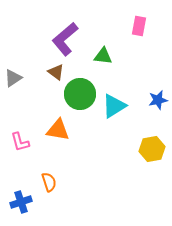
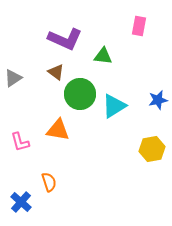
purple L-shape: rotated 116 degrees counterclockwise
blue cross: rotated 30 degrees counterclockwise
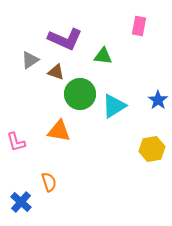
brown triangle: rotated 18 degrees counterclockwise
gray triangle: moved 17 px right, 18 px up
blue star: rotated 24 degrees counterclockwise
orange triangle: moved 1 px right, 1 px down
pink L-shape: moved 4 px left
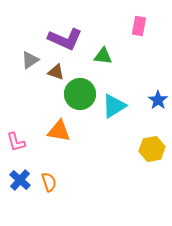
blue cross: moved 1 px left, 22 px up
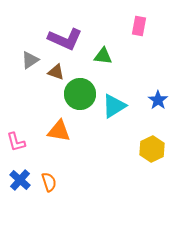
yellow hexagon: rotated 15 degrees counterclockwise
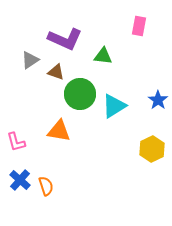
orange semicircle: moved 3 px left, 4 px down
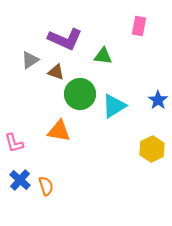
pink L-shape: moved 2 px left, 1 px down
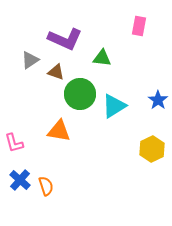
green triangle: moved 1 px left, 2 px down
